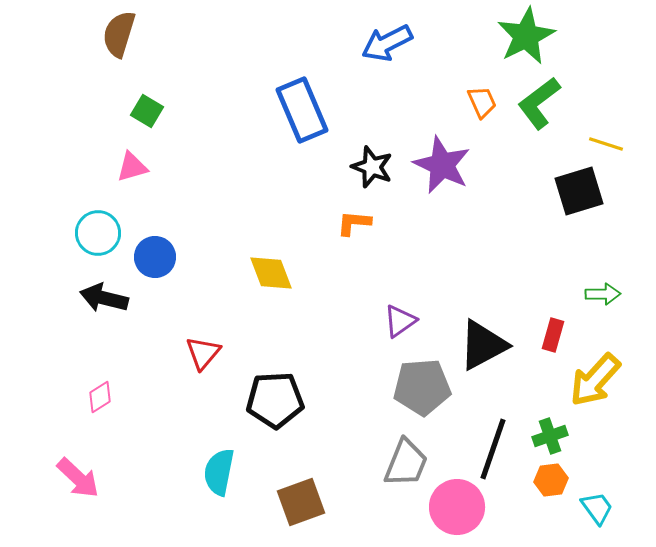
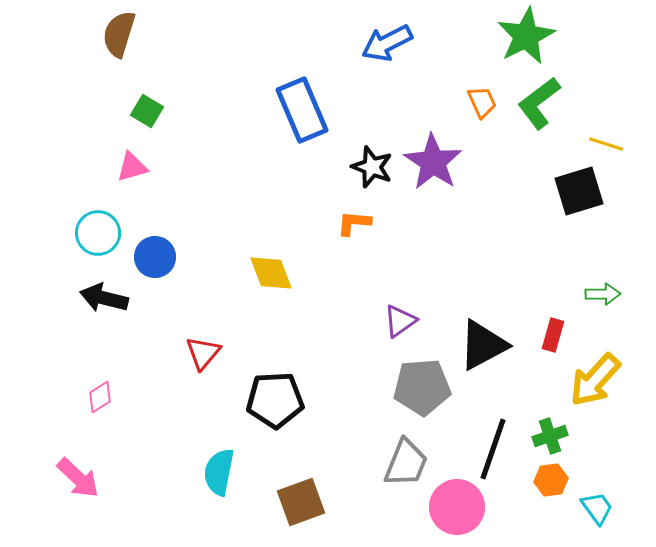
purple star: moved 9 px left, 3 px up; rotated 8 degrees clockwise
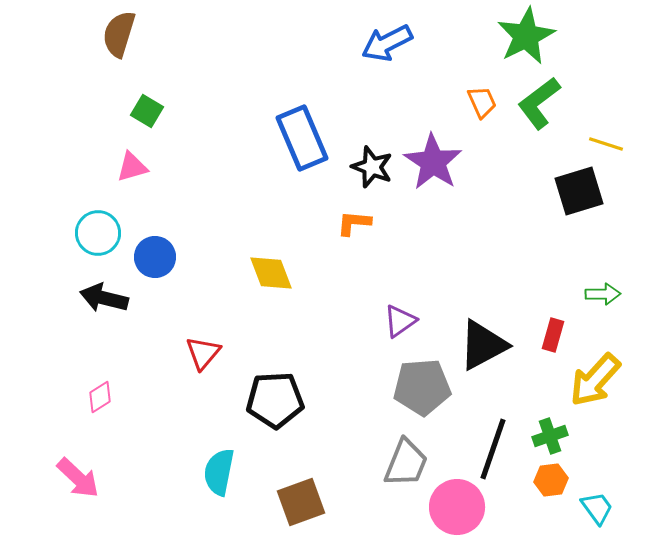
blue rectangle: moved 28 px down
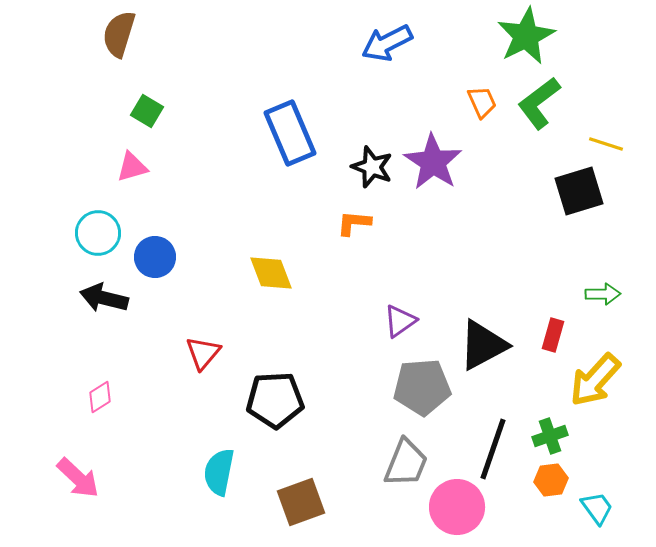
blue rectangle: moved 12 px left, 5 px up
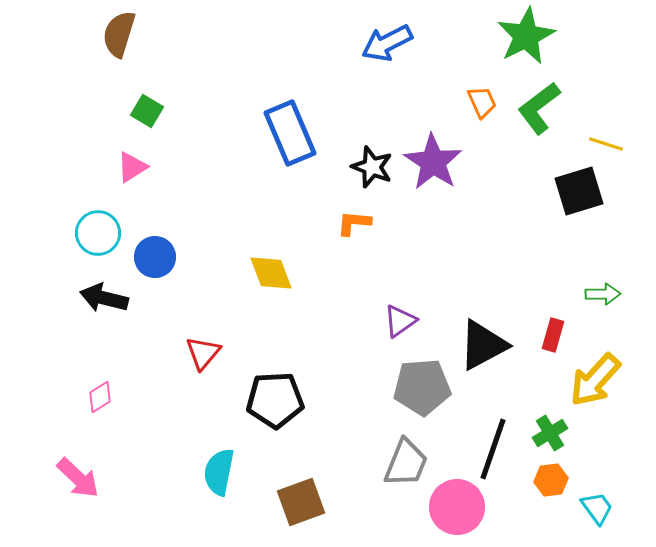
green L-shape: moved 5 px down
pink triangle: rotated 16 degrees counterclockwise
green cross: moved 3 px up; rotated 12 degrees counterclockwise
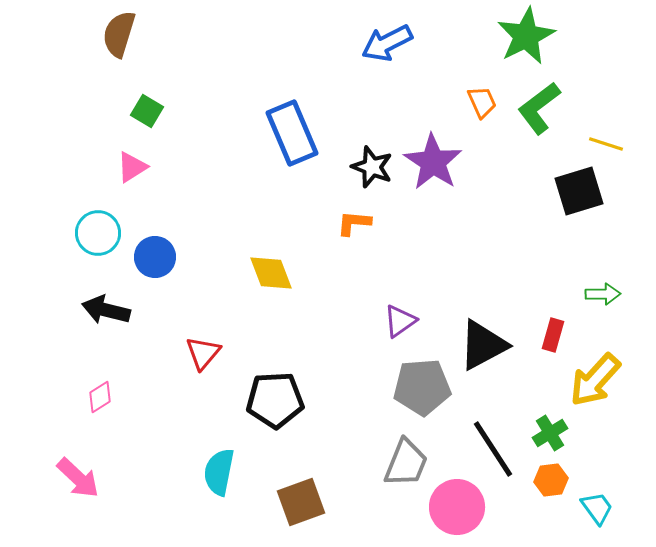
blue rectangle: moved 2 px right
black arrow: moved 2 px right, 12 px down
black line: rotated 52 degrees counterclockwise
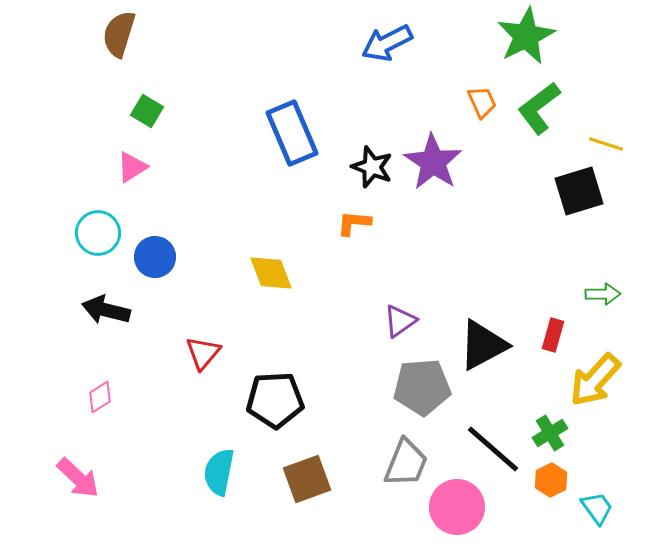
black line: rotated 16 degrees counterclockwise
orange hexagon: rotated 20 degrees counterclockwise
brown square: moved 6 px right, 23 px up
